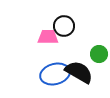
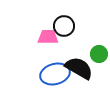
black semicircle: moved 4 px up
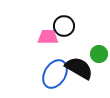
blue ellipse: rotated 44 degrees counterclockwise
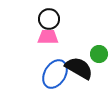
black circle: moved 15 px left, 7 px up
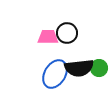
black circle: moved 18 px right, 14 px down
green circle: moved 14 px down
black semicircle: rotated 144 degrees clockwise
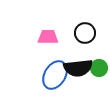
black circle: moved 18 px right
black semicircle: moved 1 px left
blue ellipse: moved 1 px down
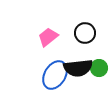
pink trapezoid: rotated 40 degrees counterclockwise
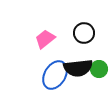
black circle: moved 1 px left
pink trapezoid: moved 3 px left, 2 px down
green circle: moved 1 px down
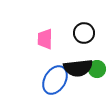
pink trapezoid: rotated 50 degrees counterclockwise
green circle: moved 2 px left
blue ellipse: moved 5 px down
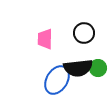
green circle: moved 1 px right, 1 px up
blue ellipse: moved 2 px right
